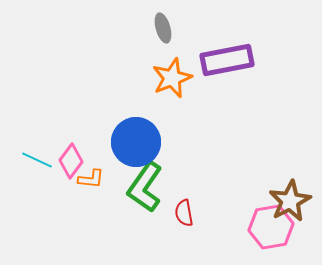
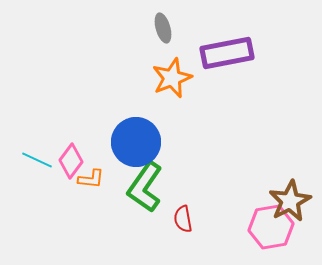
purple rectangle: moved 7 px up
red semicircle: moved 1 px left, 6 px down
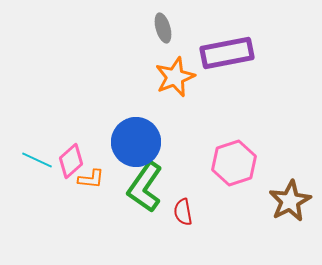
orange star: moved 3 px right, 1 px up
pink diamond: rotated 12 degrees clockwise
red semicircle: moved 7 px up
pink hexagon: moved 37 px left, 64 px up; rotated 9 degrees counterclockwise
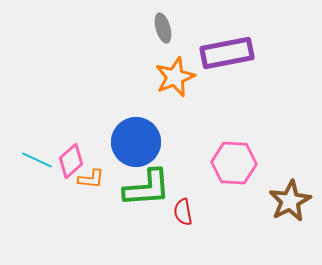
pink hexagon: rotated 21 degrees clockwise
green L-shape: moved 2 px right, 1 px down; rotated 129 degrees counterclockwise
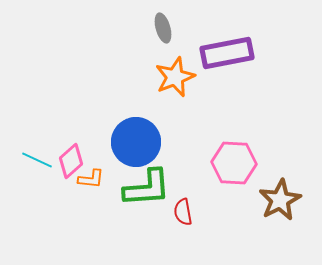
brown star: moved 10 px left, 1 px up
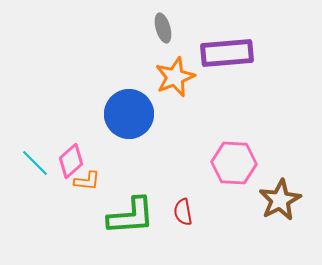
purple rectangle: rotated 6 degrees clockwise
blue circle: moved 7 px left, 28 px up
cyan line: moved 2 px left, 3 px down; rotated 20 degrees clockwise
orange L-shape: moved 4 px left, 2 px down
green L-shape: moved 16 px left, 28 px down
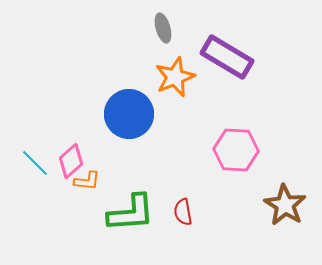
purple rectangle: moved 4 px down; rotated 36 degrees clockwise
pink hexagon: moved 2 px right, 13 px up
brown star: moved 5 px right, 5 px down; rotated 12 degrees counterclockwise
green L-shape: moved 3 px up
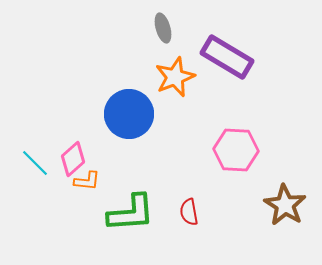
pink diamond: moved 2 px right, 2 px up
red semicircle: moved 6 px right
